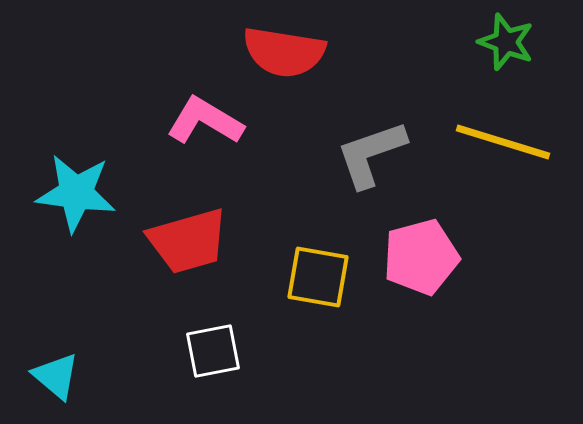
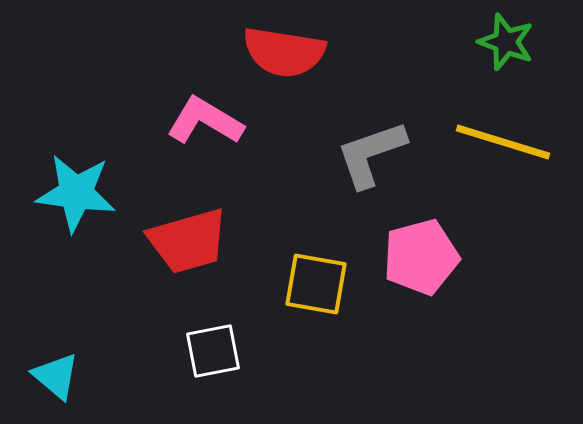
yellow square: moved 2 px left, 7 px down
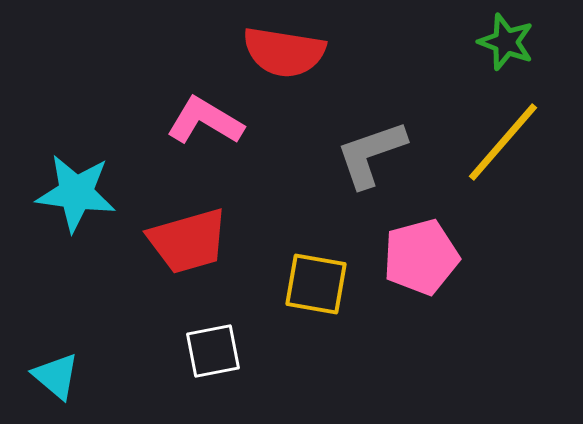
yellow line: rotated 66 degrees counterclockwise
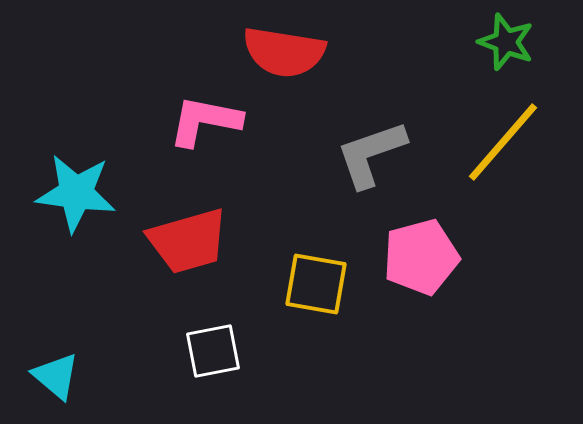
pink L-shape: rotated 20 degrees counterclockwise
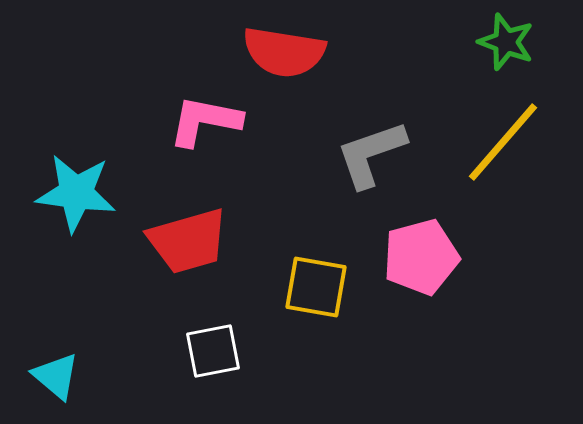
yellow square: moved 3 px down
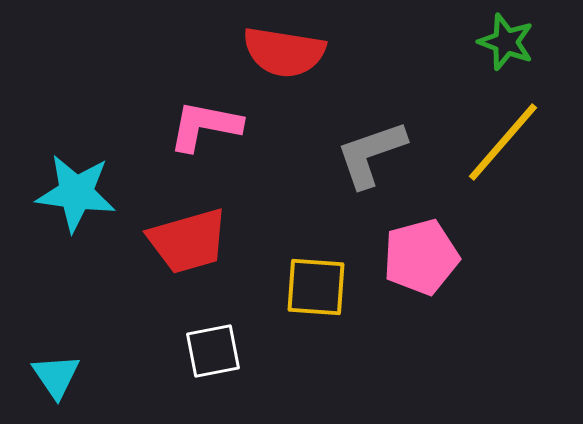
pink L-shape: moved 5 px down
yellow square: rotated 6 degrees counterclockwise
cyan triangle: rotated 16 degrees clockwise
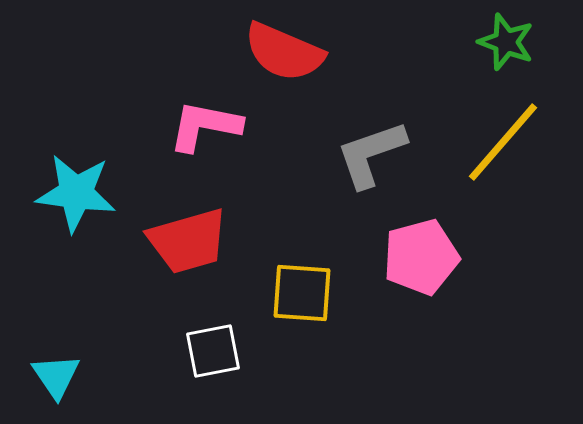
red semicircle: rotated 14 degrees clockwise
yellow square: moved 14 px left, 6 px down
